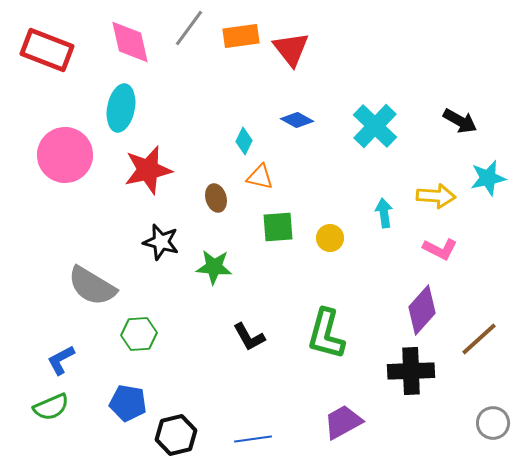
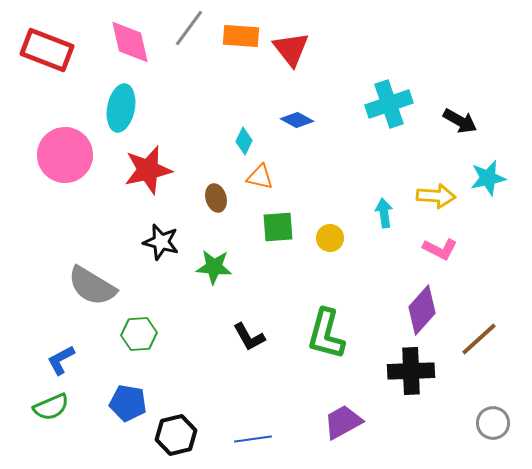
orange rectangle: rotated 12 degrees clockwise
cyan cross: moved 14 px right, 22 px up; rotated 27 degrees clockwise
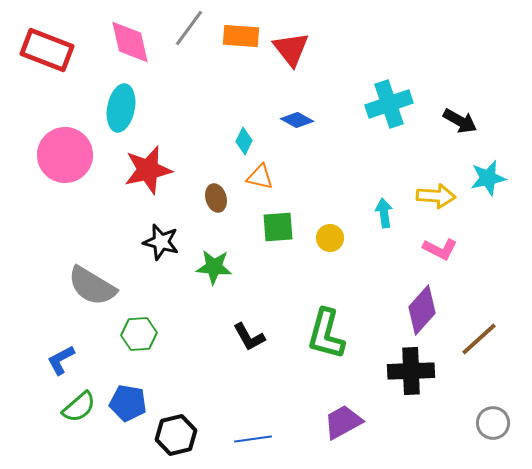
green semicircle: moved 28 px right; rotated 18 degrees counterclockwise
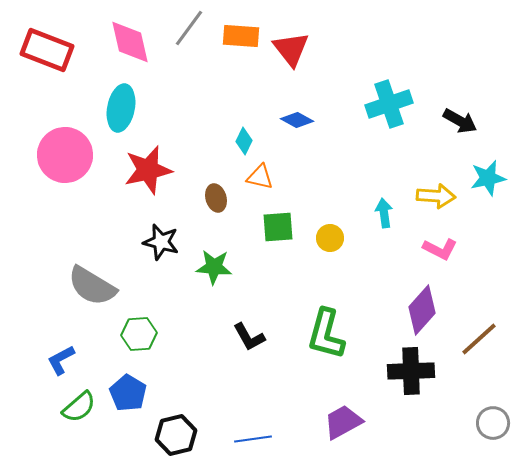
blue pentagon: moved 10 px up; rotated 21 degrees clockwise
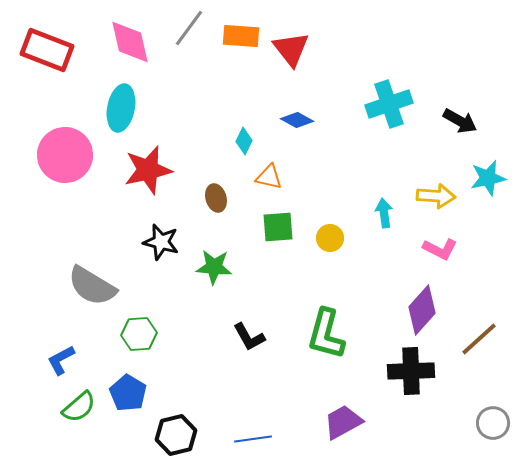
orange triangle: moved 9 px right
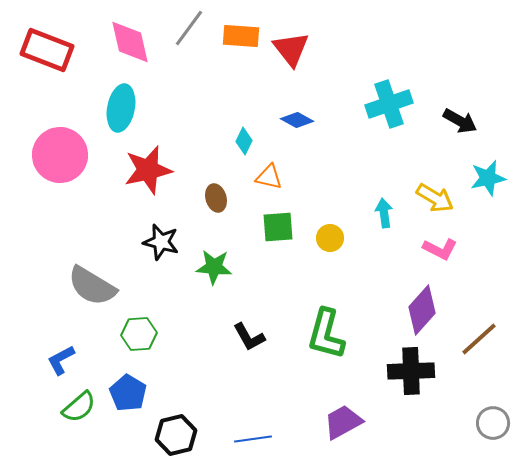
pink circle: moved 5 px left
yellow arrow: moved 1 px left, 2 px down; rotated 27 degrees clockwise
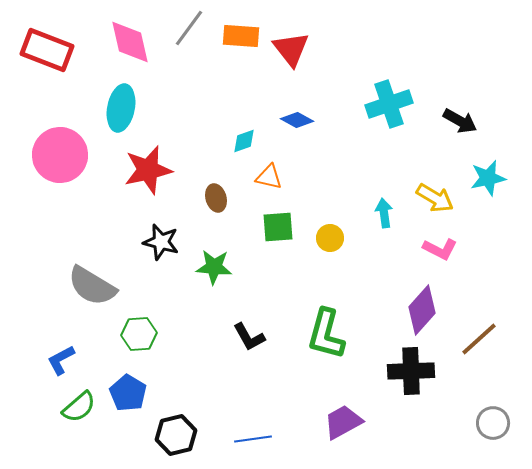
cyan diamond: rotated 44 degrees clockwise
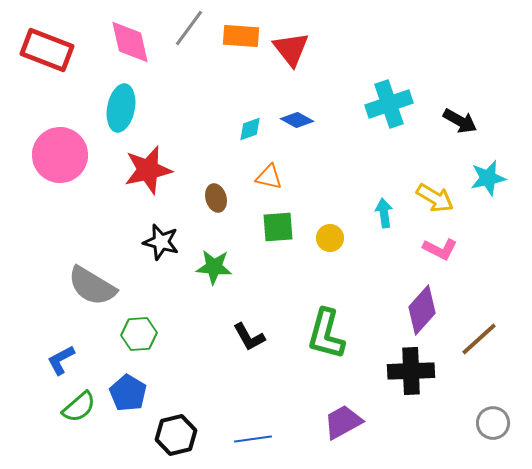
cyan diamond: moved 6 px right, 12 px up
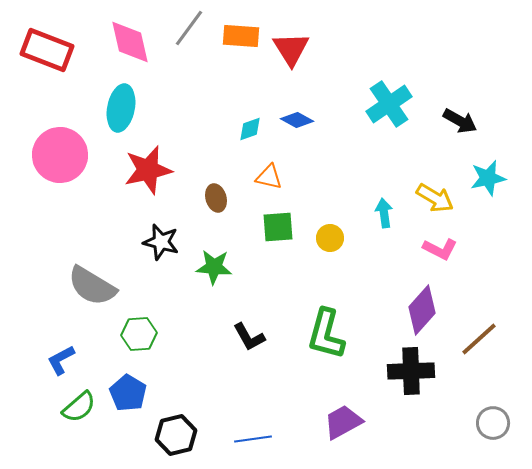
red triangle: rotated 6 degrees clockwise
cyan cross: rotated 15 degrees counterclockwise
